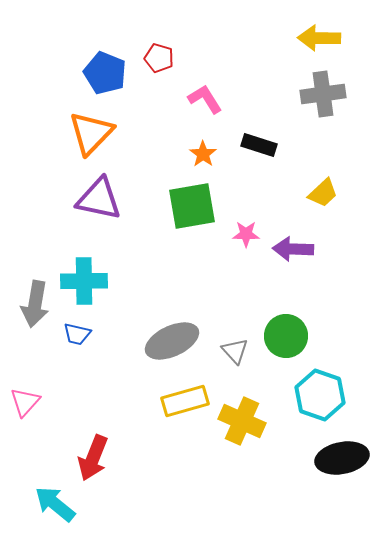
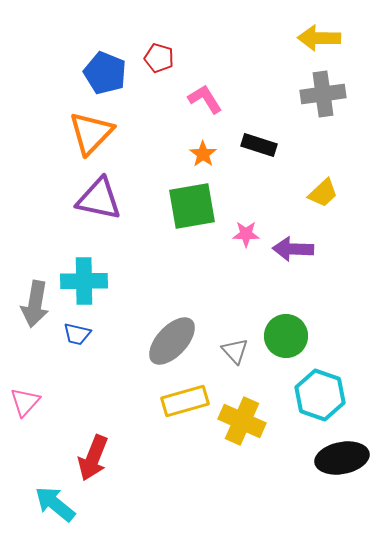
gray ellipse: rotated 22 degrees counterclockwise
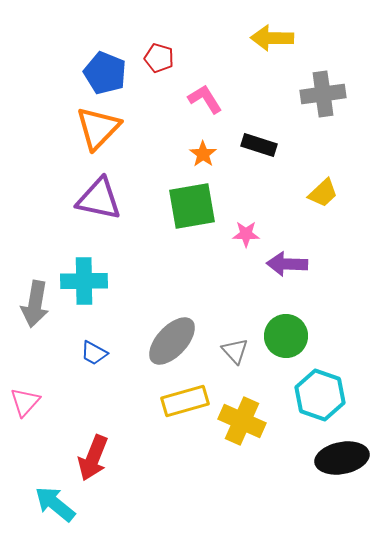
yellow arrow: moved 47 px left
orange triangle: moved 7 px right, 5 px up
purple arrow: moved 6 px left, 15 px down
blue trapezoid: moved 17 px right, 19 px down; rotated 16 degrees clockwise
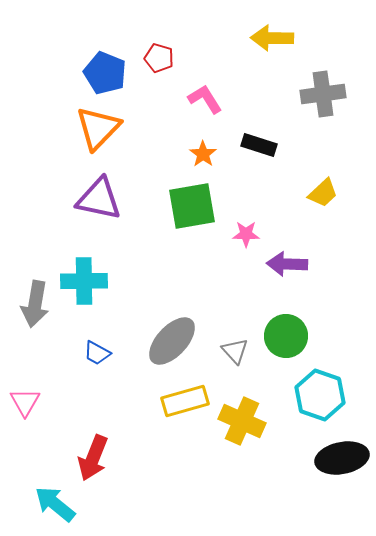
blue trapezoid: moved 3 px right
pink triangle: rotated 12 degrees counterclockwise
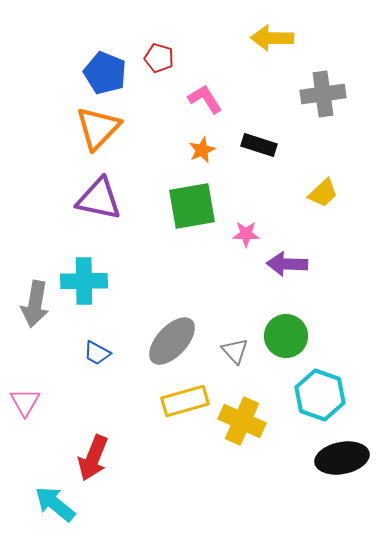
orange star: moved 1 px left, 4 px up; rotated 12 degrees clockwise
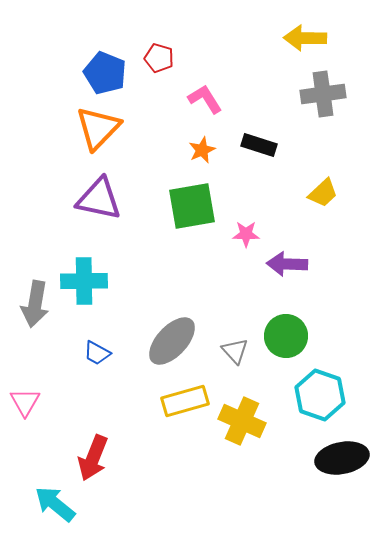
yellow arrow: moved 33 px right
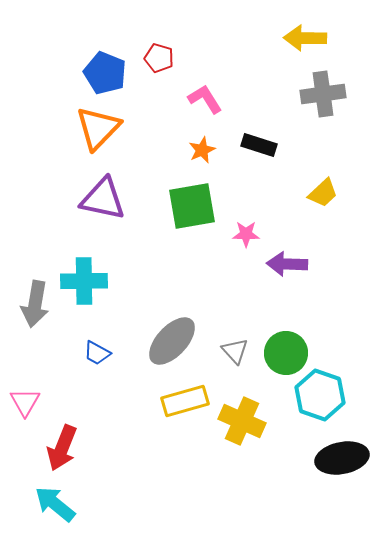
purple triangle: moved 4 px right
green circle: moved 17 px down
red arrow: moved 31 px left, 10 px up
